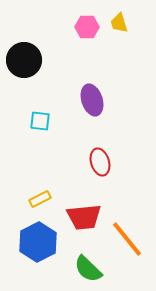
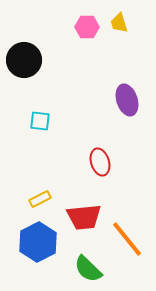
purple ellipse: moved 35 px right
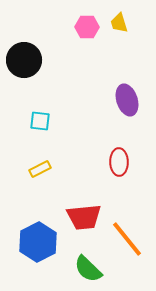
red ellipse: moved 19 px right; rotated 16 degrees clockwise
yellow rectangle: moved 30 px up
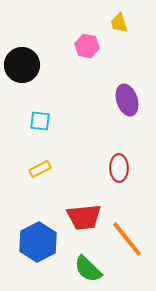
pink hexagon: moved 19 px down; rotated 10 degrees clockwise
black circle: moved 2 px left, 5 px down
red ellipse: moved 6 px down
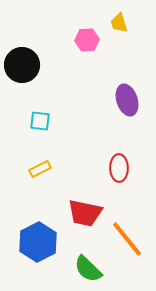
pink hexagon: moved 6 px up; rotated 15 degrees counterclockwise
red trapezoid: moved 1 px right, 4 px up; rotated 18 degrees clockwise
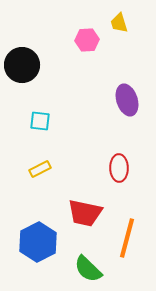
orange line: moved 1 px up; rotated 54 degrees clockwise
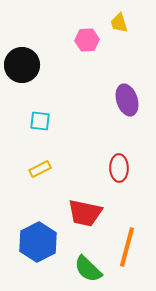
orange line: moved 9 px down
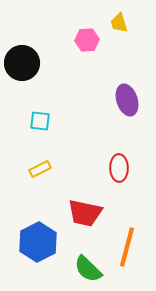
black circle: moved 2 px up
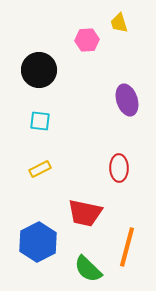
black circle: moved 17 px right, 7 px down
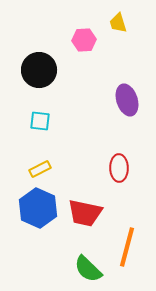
yellow trapezoid: moved 1 px left
pink hexagon: moved 3 px left
blue hexagon: moved 34 px up; rotated 9 degrees counterclockwise
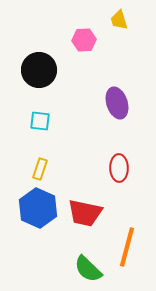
yellow trapezoid: moved 1 px right, 3 px up
purple ellipse: moved 10 px left, 3 px down
yellow rectangle: rotated 45 degrees counterclockwise
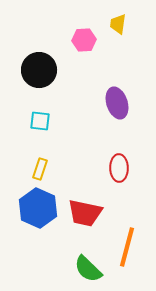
yellow trapezoid: moved 1 px left, 4 px down; rotated 25 degrees clockwise
